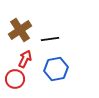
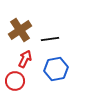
red circle: moved 2 px down
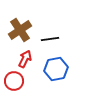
red circle: moved 1 px left
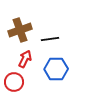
brown cross: rotated 15 degrees clockwise
blue hexagon: rotated 10 degrees clockwise
red circle: moved 1 px down
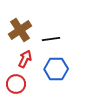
brown cross: rotated 15 degrees counterclockwise
black line: moved 1 px right
red circle: moved 2 px right, 2 px down
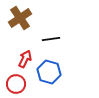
brown cross: moved 12 px up
blue hexagon: moved 7 px left, 3 px down; rotated 15 degrees clockwise
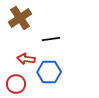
red arrow: moved 1 px right; rotated 108 degrees counterclockwise
blue hexagon: rotated 15 degrees counterclockwise
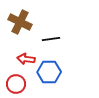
brown cross: moved 4 px down; rotated 30 degrees counterclockwise
